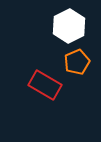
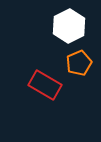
orange pentagon: moved 2 px right, 1 px down
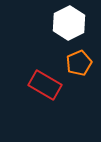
white hexagon: moved 3 px up
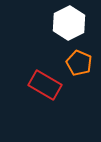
orange pentagon: rotated 25 degrees counterclockwise
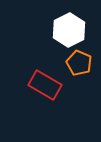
white hexagon: moved 7 px down
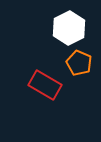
white hexagon: moved 2 px up
